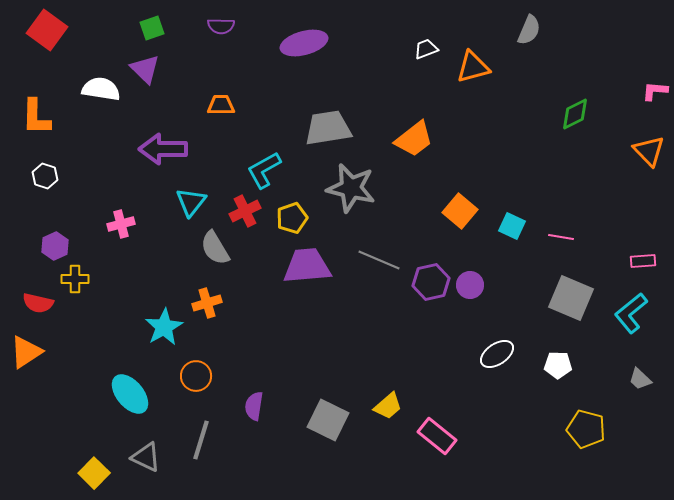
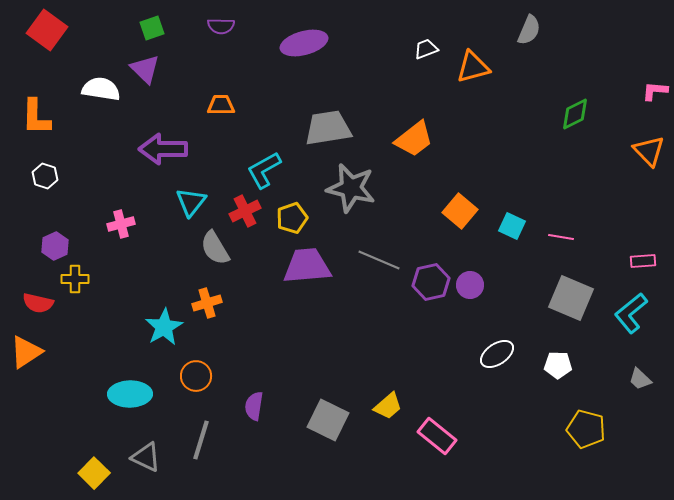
cyan ellipse at (130, 394): rotated 51 degrees counterclockwise
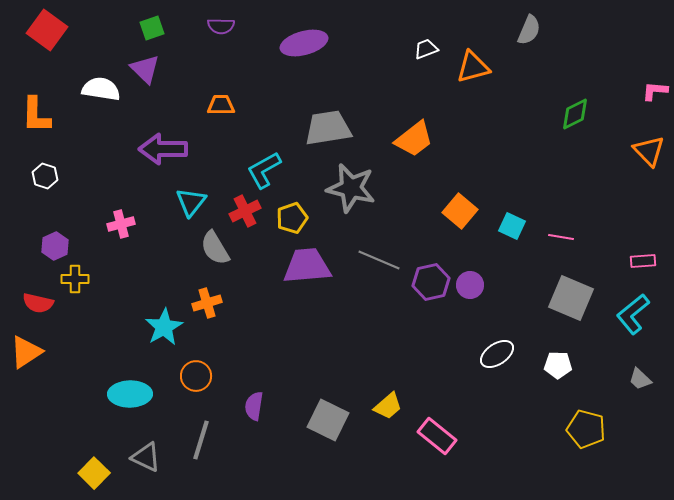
orange L-shape at (36, 117): moved 2 px up
cyan L-shape at (631, 313): moved 2 px right, 1 px down
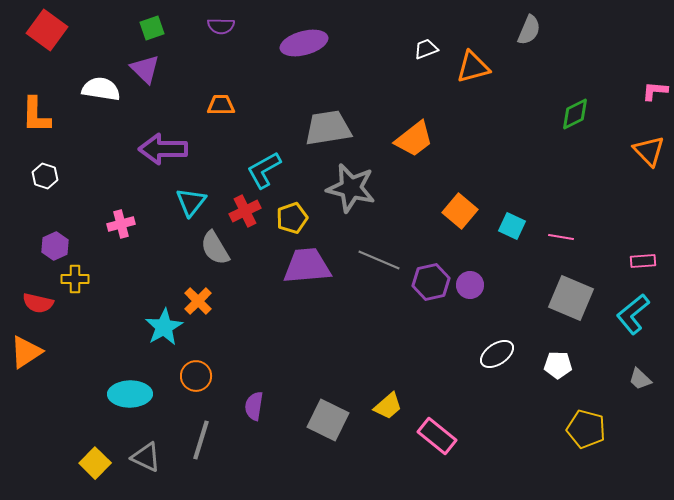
orange cross at (207, 303): moved 9 px left, 2 px up; rotated 28 degrees counterclockwise
yellow square at (94, 473): moved 1 px right, 10 px up
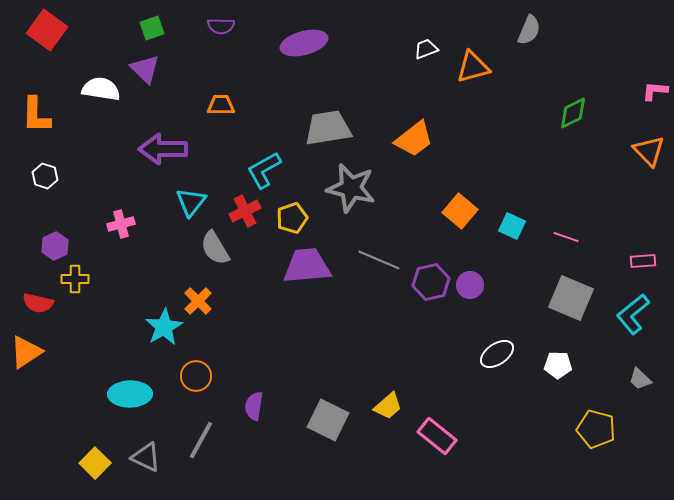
green diamond at (575, 114): moved 2 px left, 1 px up
pink line at (561, 237): moved 5 px right; rotated 10 degrees clockwise
yellow pentagon at (586, 429): moved 10 px right
gray line at (201, 440): rotated 12 degrees clockwise
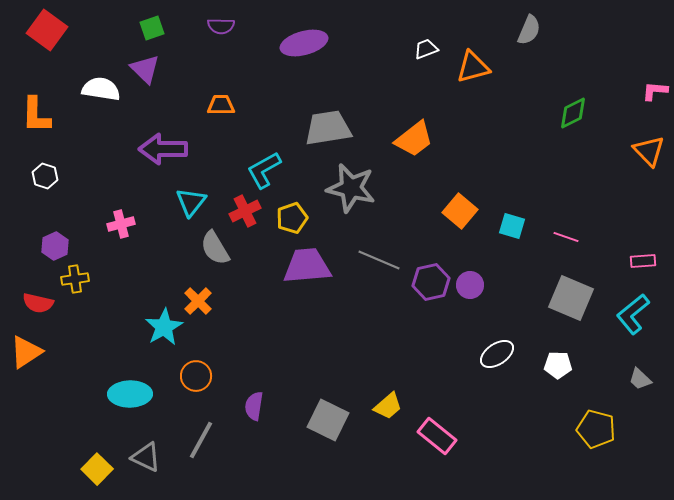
cyan square at (512, 226): rotated 8 degrees counterclockwise
yellow cross at (75, 279): rotated 8 degrees counterclockwise
yellow square at (95, 463): moved 2 px right, 6 px down
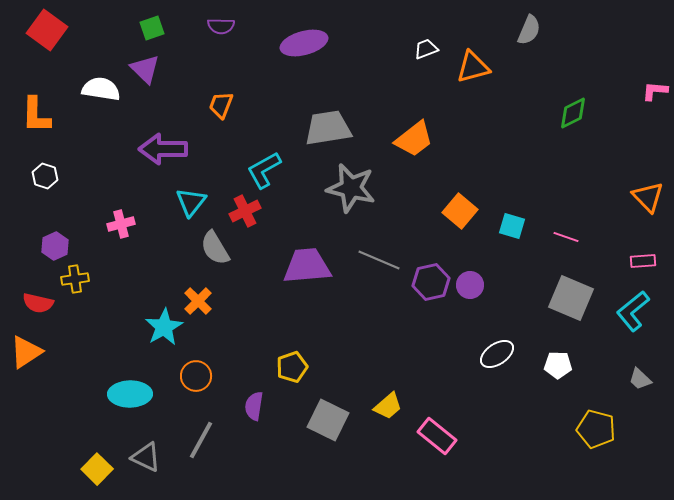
orange trapezoid at (221, 105): rotated 68 degrees counterclockwise
orange triangle at (649, 151): moved 1 px left, 46 px down
yellow pentagon at (292, 218): moved 149 px down
cyan L-shape at (633, 314): moved 3 px up
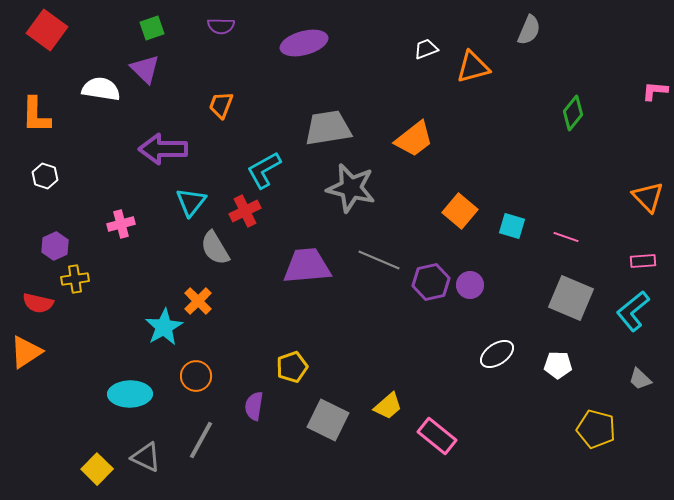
green diamond at (573, 113): rotated 24 degrees counterclockwise
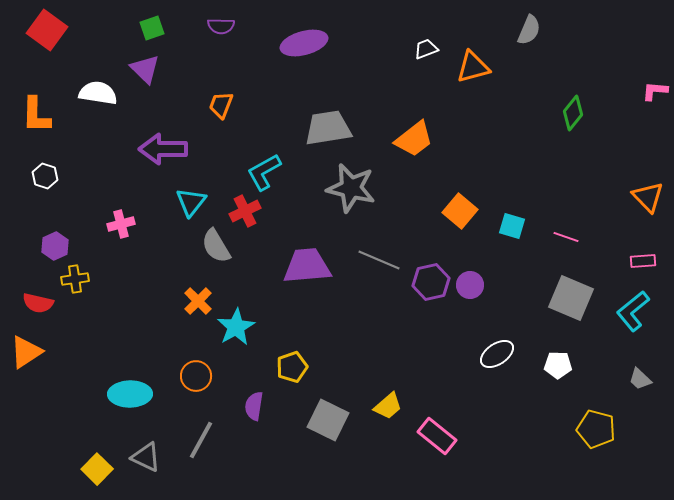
white semicircle at (101, 89): moved 3 px left, 4 px down
cyan L-shape at (264, 170): moved 2 px down
gray semicircle at (215, 248): moved 1 px right, 2 px up
cyan star at (164, 327): moved 72 px right
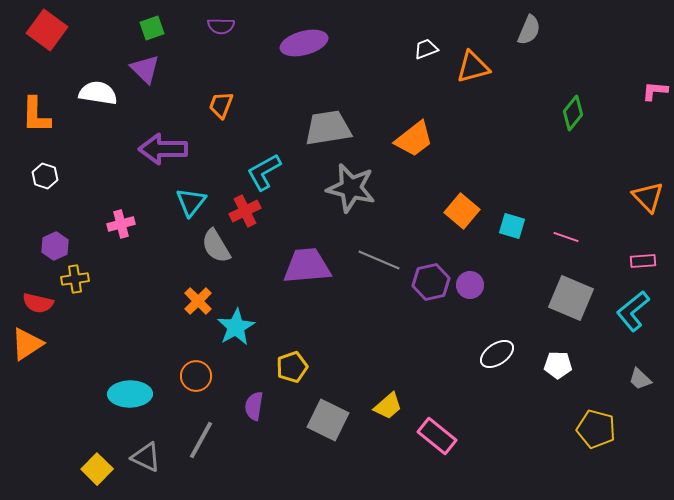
orange square at (460, 211): moved 2 px right
orange triangle at (26, 352): moved 1 px right, 8 px up
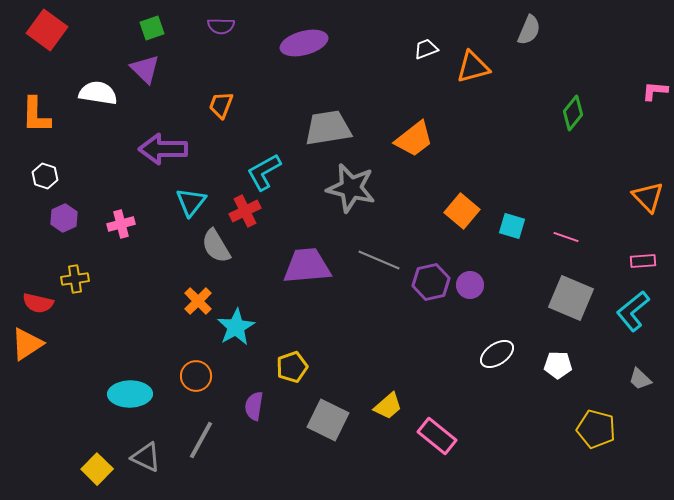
purple hexagon at (55, 246): moved 9 px right, 28 px up
